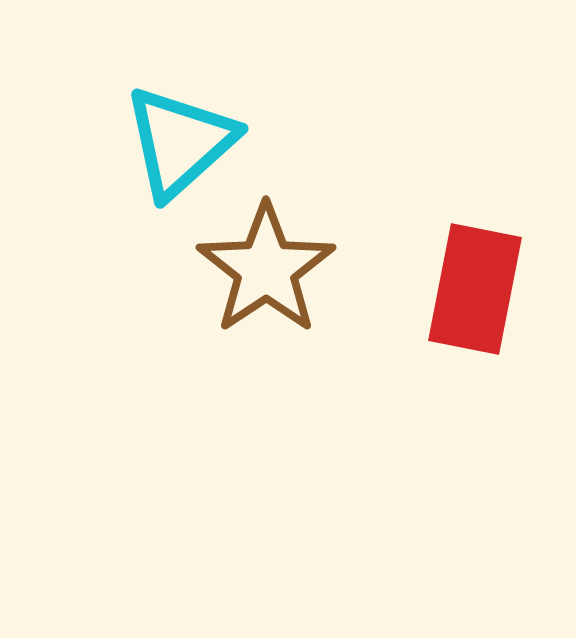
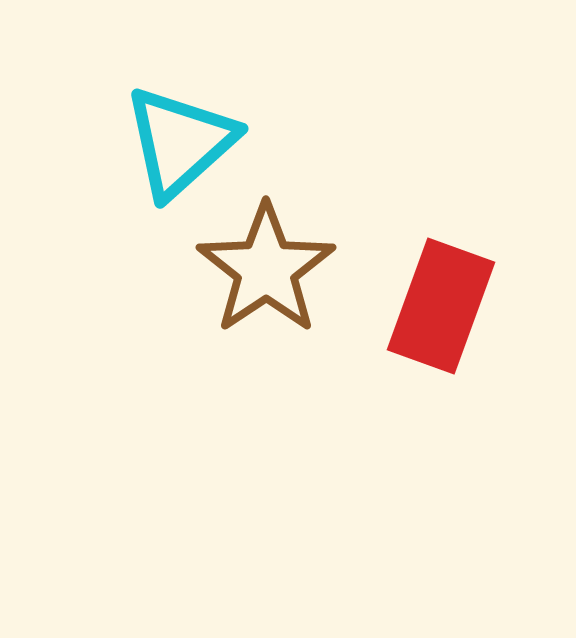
red rectangle: moved 34 px left, 17 px down; rotated 9 degrees clockwise
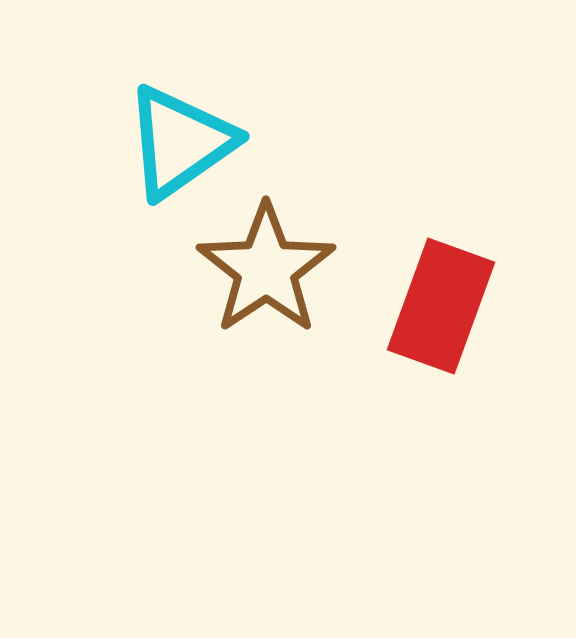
cyan triangle: rotated 7 degrees clockwise
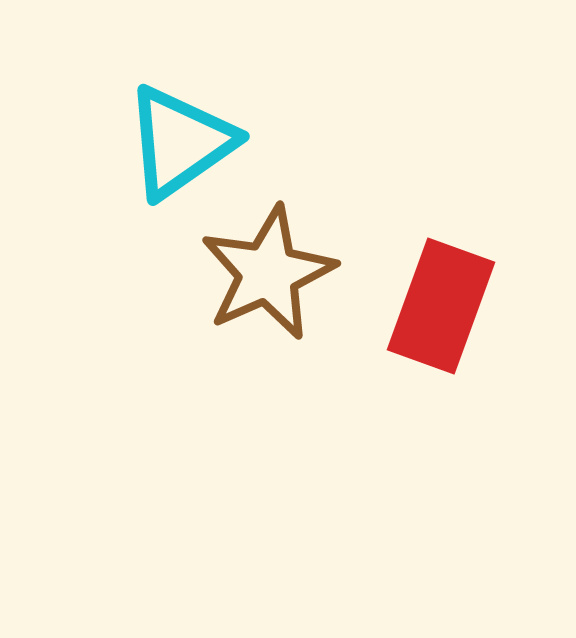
brown star: moved 2 px right, 4 px down; rotated 10 degrees clockwise
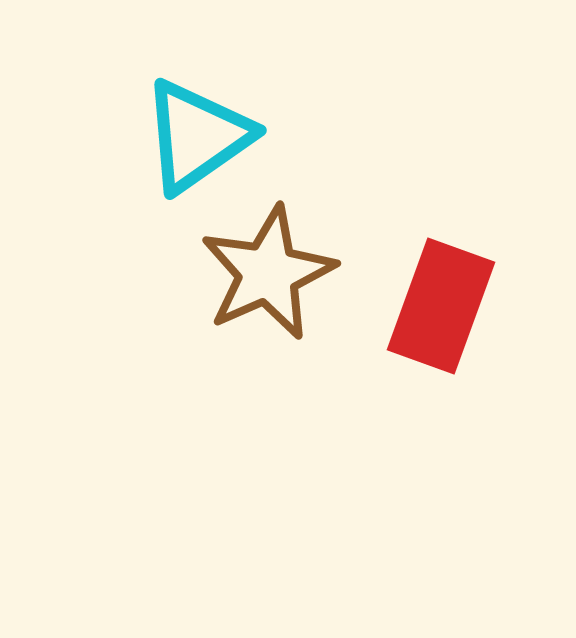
cyan triangle: moved 17 px right, 6 px up
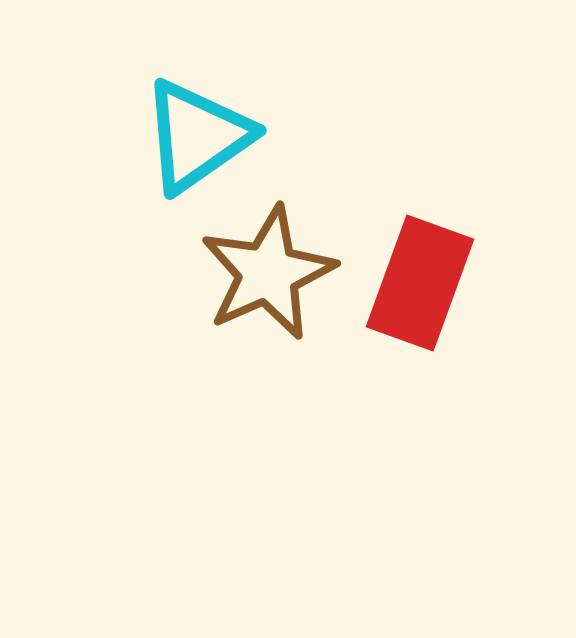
red rectangle: moved 21 px left, 23 px up
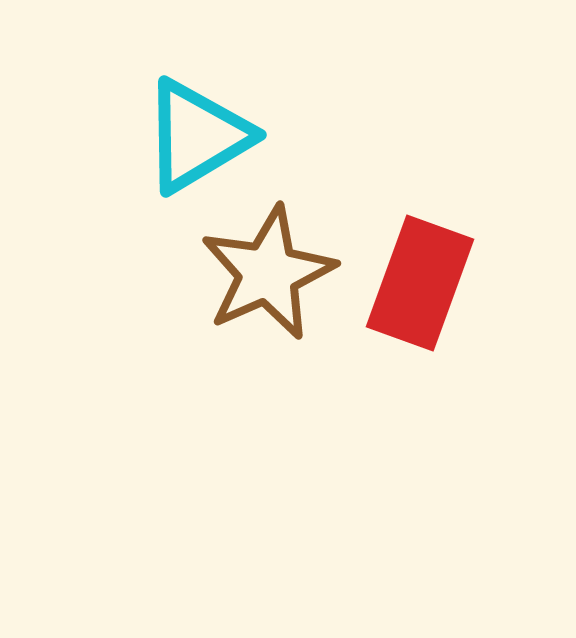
cyan triangle: rotated 4 degrees clockwise
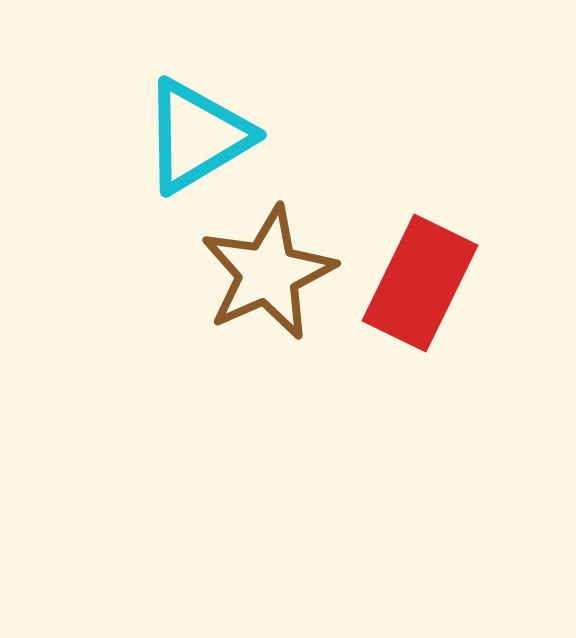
red rectangle: rotated 6 degrees clockwise
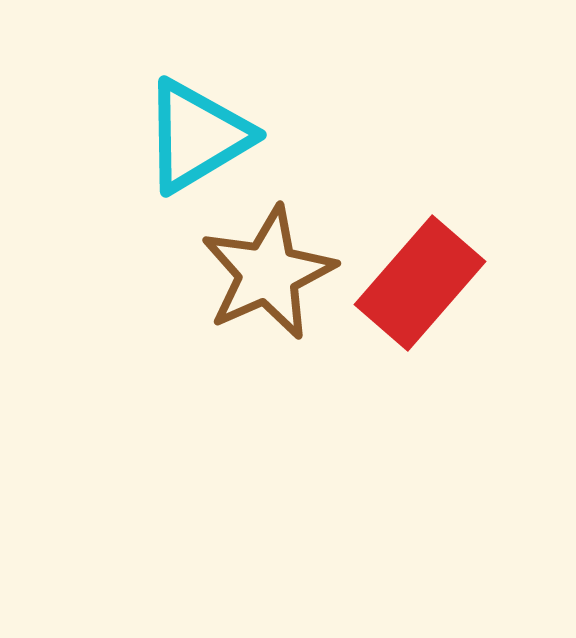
red rectangle: rotated 15 degrees clockwise
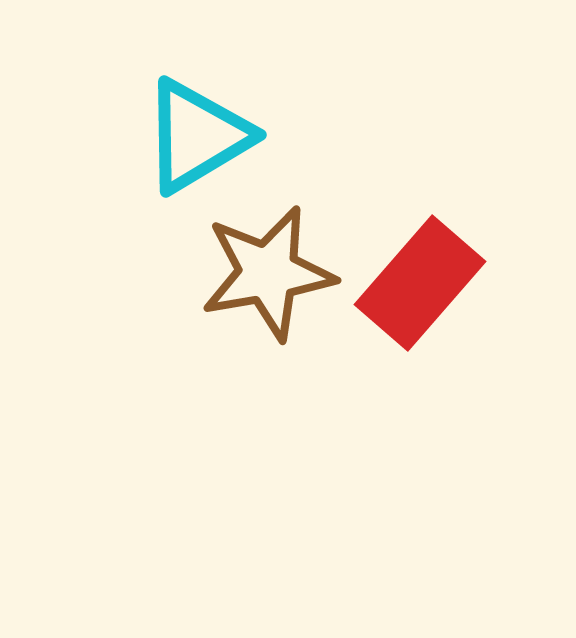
brown star: rotated 14 degrees clockwise
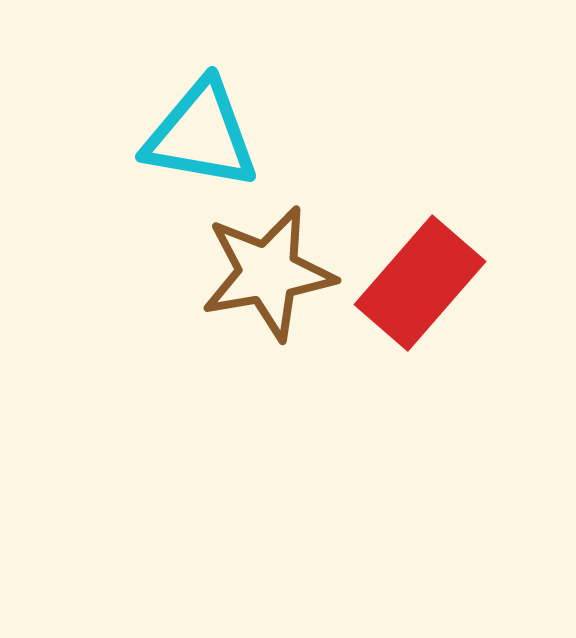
cyan triangle: moved 4 px right, 1 px up; rotated 41 degrees clockwise
